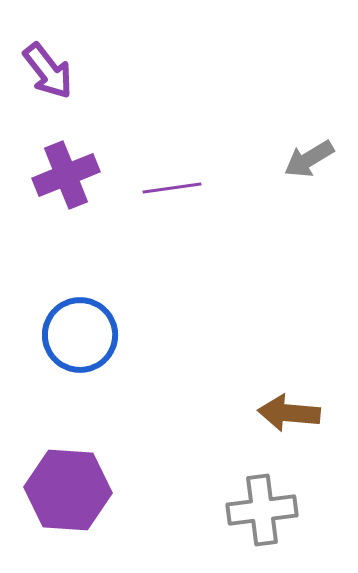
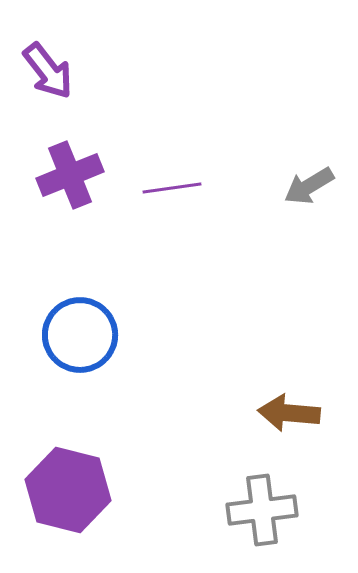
gray arrow: moved 27 px down
purple cross: moved 4 px right
purple hexagon: rotated 10 degrees clockwise
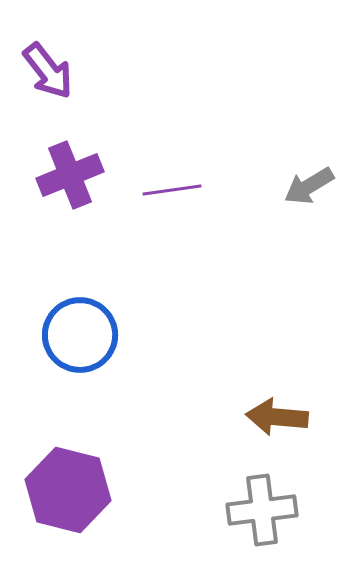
purple line: moved 2 px down
brown arrow: moved 12 px left, 4 px down
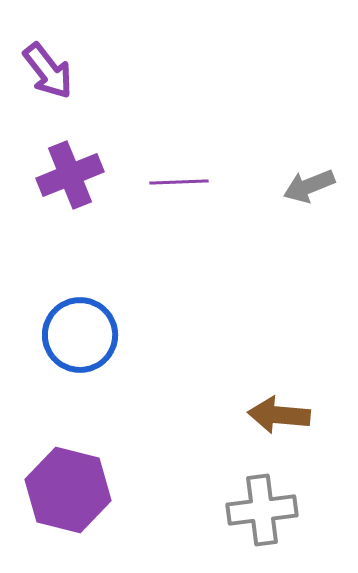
gray arrow: rotated 9 degrees clockwise
purple line: moved 7 px right, 8 px up; rotated 6 degrees clockwise
brown arrow: moved 2 px right, 2 px up
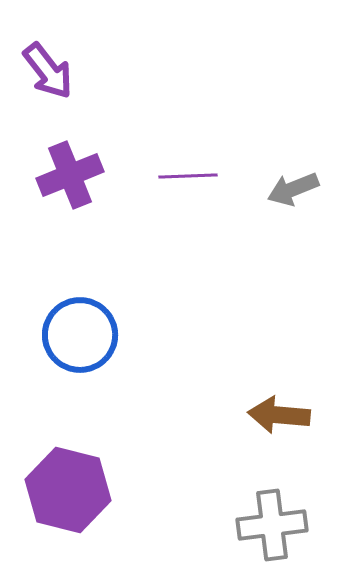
purple line: moved 9 px right, 6 px up
gray arrow: moved 16 px left, 3 px down
gray cross: moved 10 px right, 15 px down
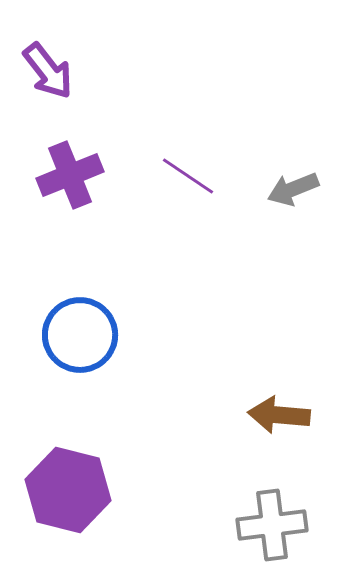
purple line: rotated 36 degrees clockwise
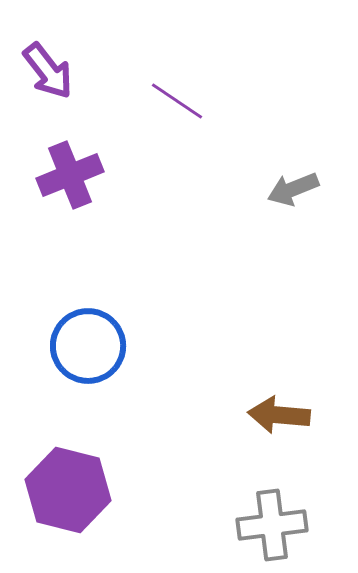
purple line: moved 11 px left, 75 px up
blue circle: moved 8 px right, 11 px down
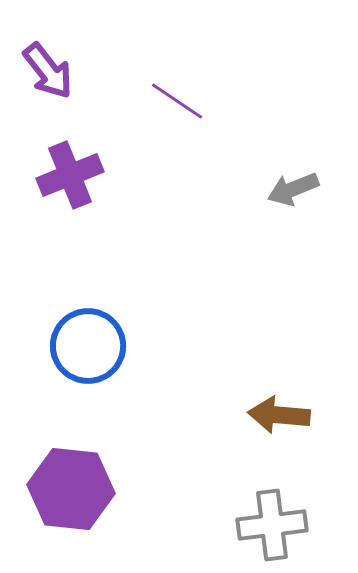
purple hexagon: moved 3 px right, 1 px up; rotated 8 degrees counterclockwise
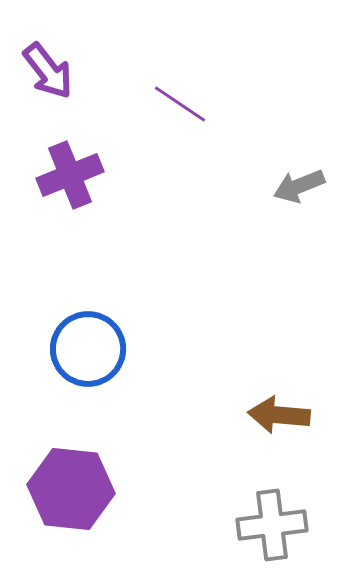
purple line: moved 3 px right, 3 px down
gray arrow: moved 6 px right, 3 px up
blue circle: moved 3 px down
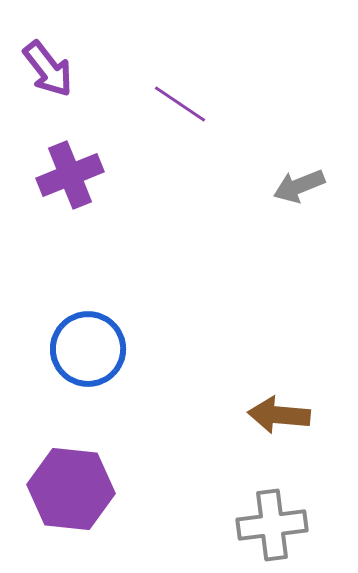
purple arrow: moved 2 px up
